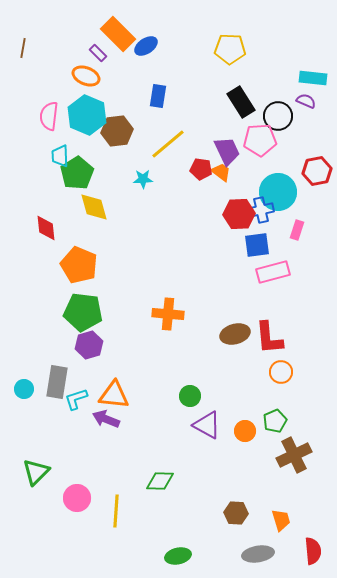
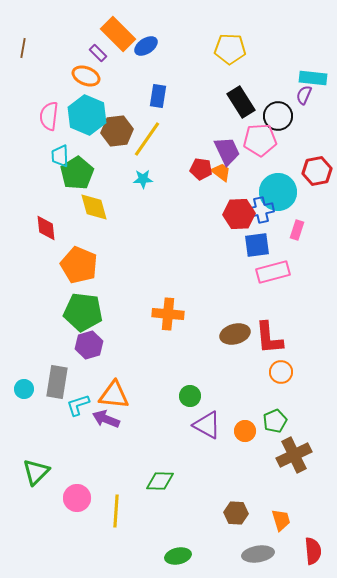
purple semicircle at (306, 101): moved 2 px left, 6 px up; rotated 90 degrees counterclockwise
yellow line at (168, 144): moved 21 px left, 5 px up; rotated 15 degrees counterclockwise
cyan L-shape at (76, 399): moved 2 px right, 6 px down
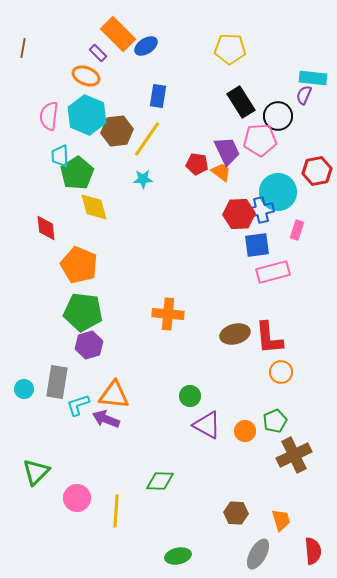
red pentagon at (201, 169): moved 4 px left, 5 px up
gray ellipse at (258, 554): rotated 52 degrees counterclockwise
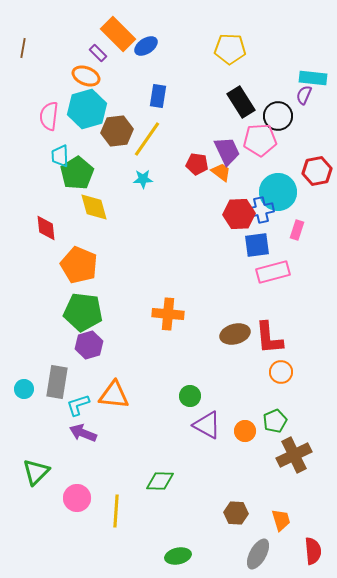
cyan hexagon at (87, 115): moved 6 px up; rotated 21 degrees clockwise
purple arrow at (106, 419): moved 23 px left, 14 px down
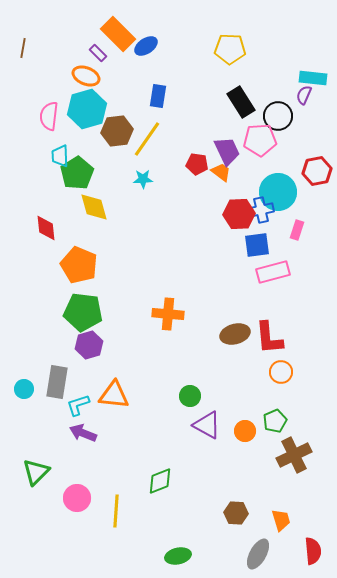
green diamond at (160, 481): rotated 24 degrees counterclockwise
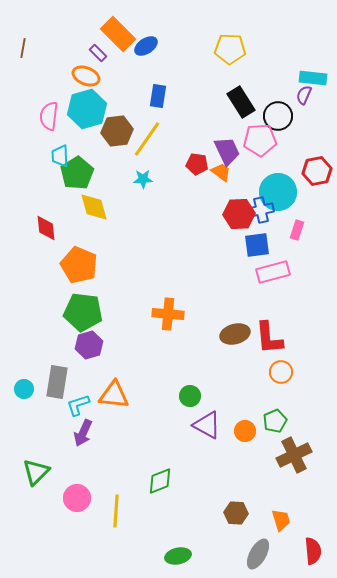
purple arrow at (83, 433): rotated 88 degrees counterclockwise
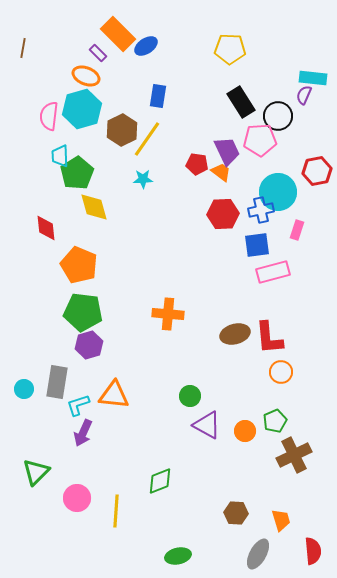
cyan hexagon at (87, 109): moved 5 px left
brown hexagon at (117, 131): moved 5 px right, 1 px up; rotated 20 degrees counterclockwise
red hexagon at (239, 214): moved 16 px left
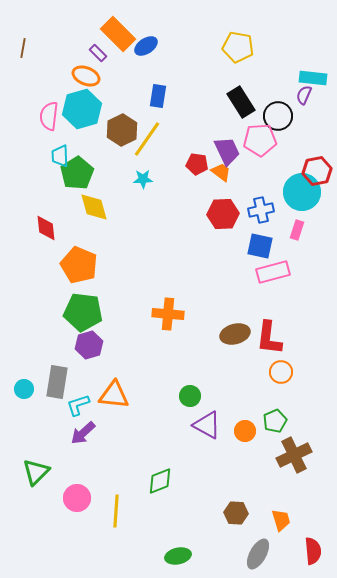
yellow pentagon at (230, 49): moved 8 px right, 2 px up; rotated 8 degrees clockwise
cyan circle at (278, 192): moved 24 px right
blue square at (257, 245): moved 3 px right, 1 px down; rotated 20 degrees clockwise
red L-shape at (269, 338): rotated 12 degrees clockwise
purple arrow at (83, 433): rotated 24 degrees clockwise
